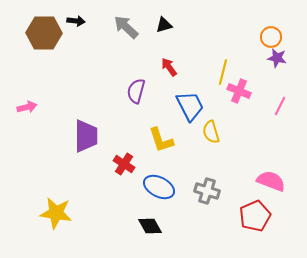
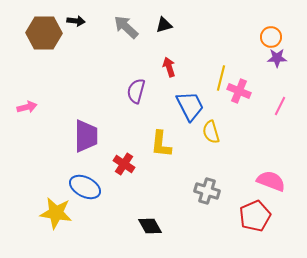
purple star: rotated 12 degrees counterclockwise
red arrow: rotated 18 degrees clockwise
yellow line: moved 2 px left, 6 px down
yellow L-shape: moved 4 px down; rotated 24 degrees clockwise
blue ellipse: moved 74 px left
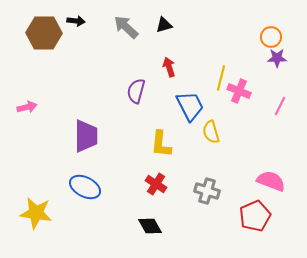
red cross: moved 32 px right, 20 px down
yellow star: moved 20 px left
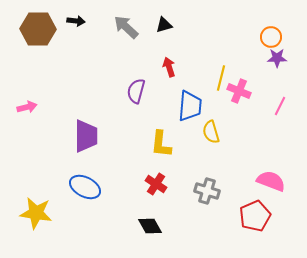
brown hexagon: moved 6 px left, 4 px up
blue trapezoid: rotated 32 degrees clockwise
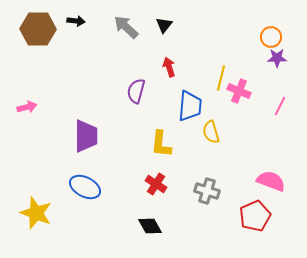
black triangle: rotated 36 degrees counterclockwise
yellow star: rotated 12 degrees clockwise
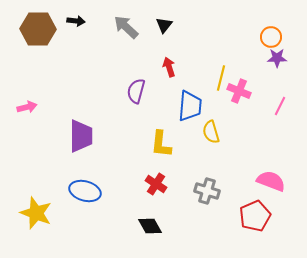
purple trapezoid: moved 5 px left
blue ellipse: moved 4 px down; rotated 12 degrees counterclockwise
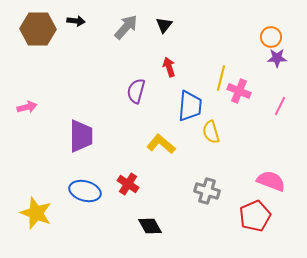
gray arrow: rotated 88 degrees clockwise
yellow L-shape: rotated 124 degrees clockwise
red cross: moved 28 px left
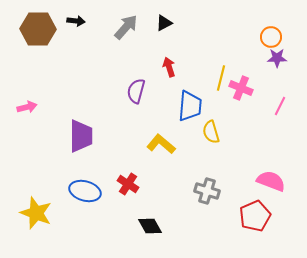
black triangle: moved 2 px up; rotated 24 degrees clockwise
pink cross: moved 2 px right, 3 px up
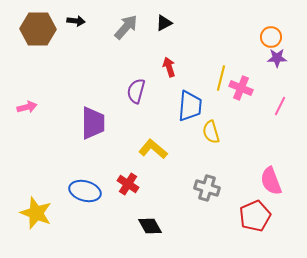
purple trapezoid: moved 12 px right, 13 px up
yellow L-shape: moved 8 px left, 5 px down
pink semicircle: rotated 132 degrees counterclockwise
gray cross: moved 3 px up
